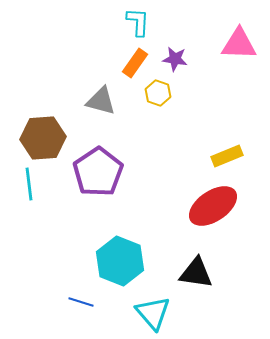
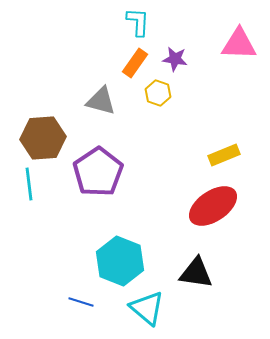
yellow rectangle: moved 3 px left, 1 px up
cyan triangle: moved 6 px left, 5 px up; rotated 9 degrees counterclockwise
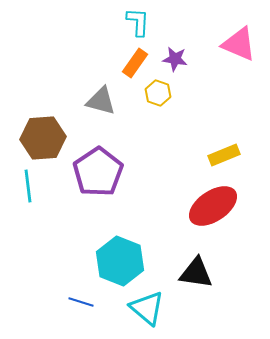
pink triangle: rotated 21 degrees clockwise
cyan line: moved 1 px left, 2 px down
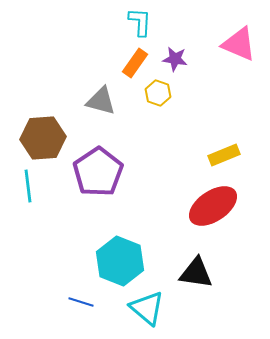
cyan L-shape: moved 2 px right
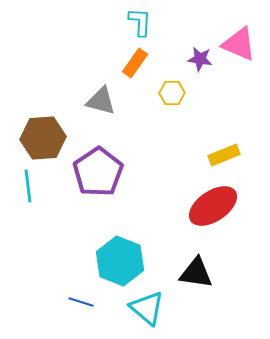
purple star: moved 25 px right
yellow hexagon: moved 14 px right; rotated 20 degrees counterclockwise
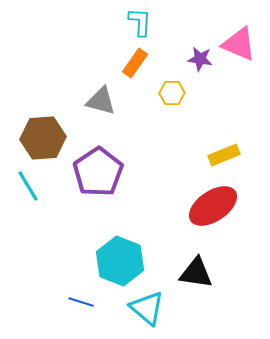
cyan line: rotated 24 degrees counterclockwise
